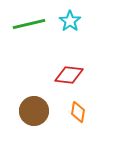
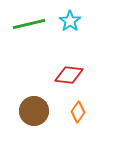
orange diamond: rotated 25 degrees clockwise
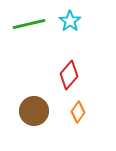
red diamond: rotated 56 degrees counterclockwise
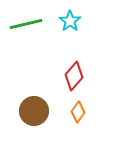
green line: moved 3 px left
red diamond: moved 5 px right, 1 px down
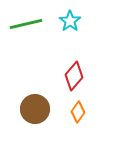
brown circle: moved 1 px right, 2 px up
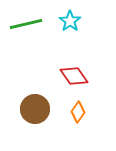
red diamond: rotated 76 degrees counterclockwise
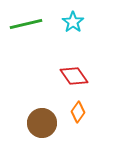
cyan star: moved 3 px right, 1 px down
brown circle: moved 7 px right, 14 px down
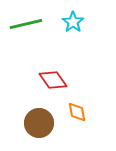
red diamond: moved 21 px left, 4 px down
orange diamond: moved 1 px left; rotated 45 degrees counterclockwise
brown circle: moved 3 px left
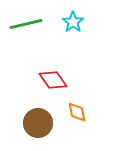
brown circle: moved 1 px left
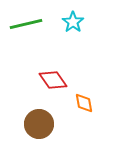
orange diamond: moved 7 px right, 9 px up
brown circle: moved 1 px right, 1 px down
